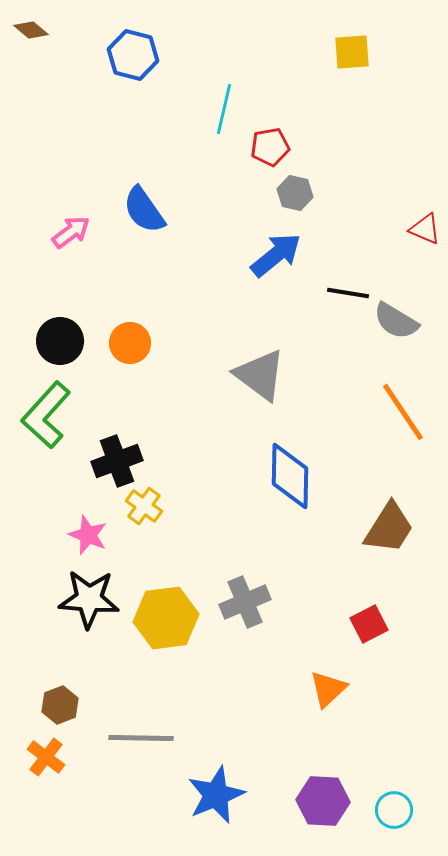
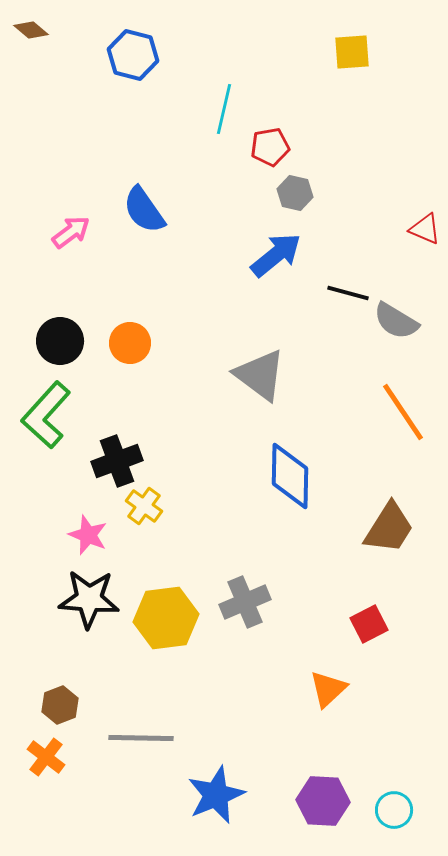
black line: rotated 6 degrees clockwise
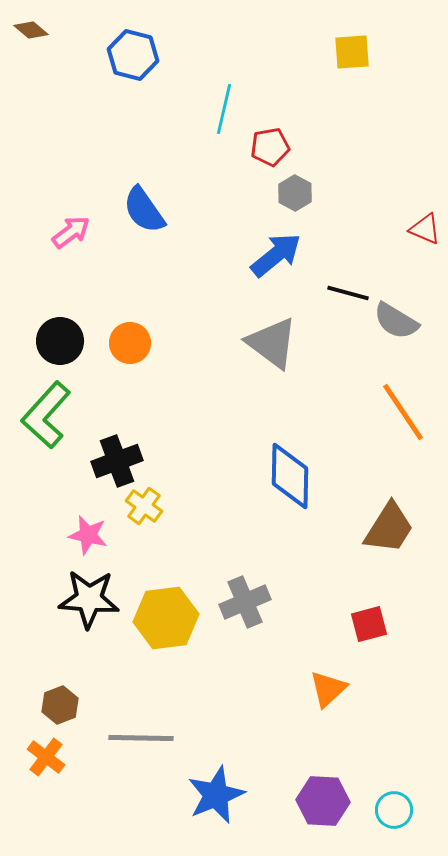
gray hexagon: rotated 16 degrees clockwise
gray triangle: moved 12 px right, 32 px up
pink star: rotated 9 degrees counterclockwise
red square: rotated 12 degrees clockwise
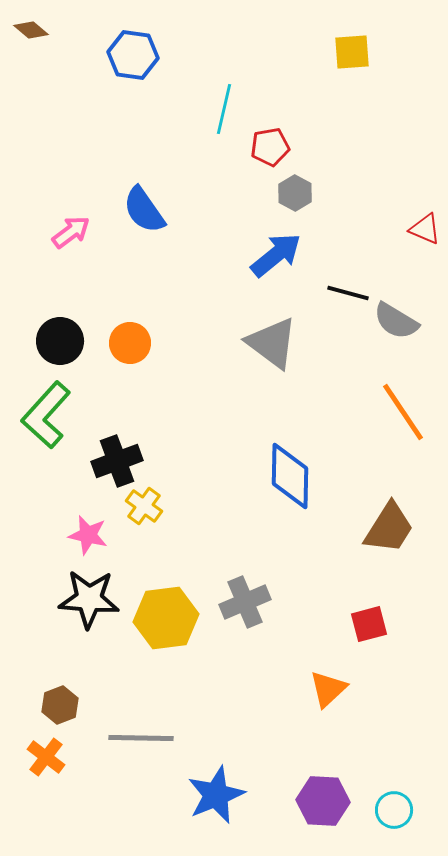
blue hexagon: rotated 6 degrees counterclockwise
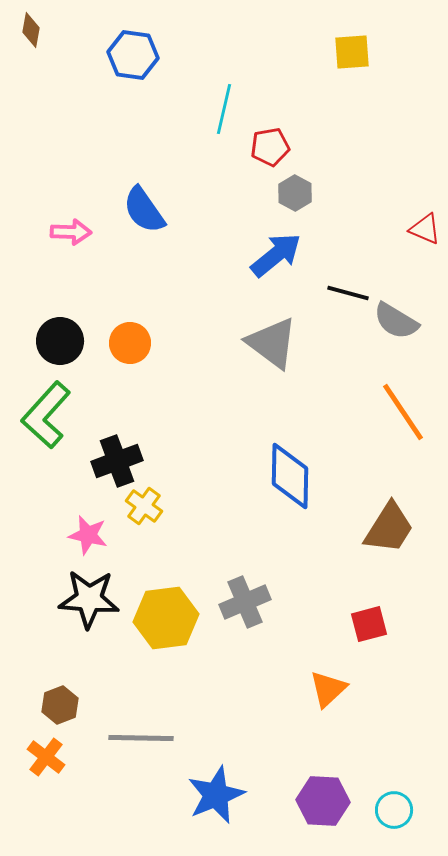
brown diamond: rotated 60 degrees clockwise
pink arrow: rotated 39 degrees clockwise
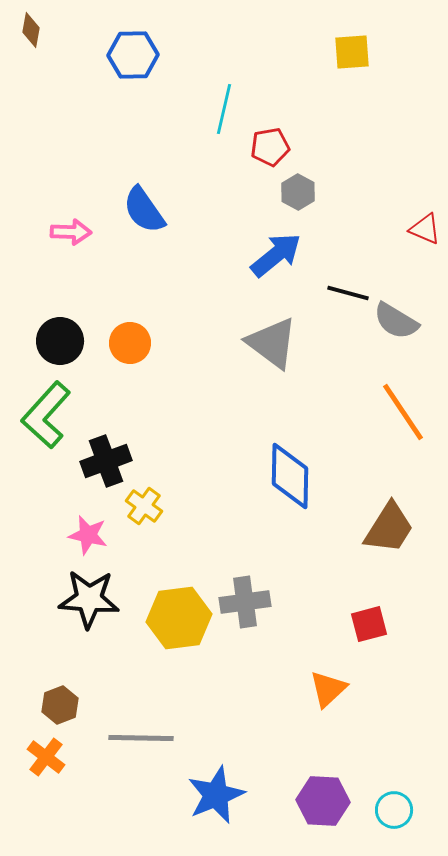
blue hexagon: rotated 9 degrees counterclockwise
gray hexagon: moved 3 px right, 1 px up
black cross: moved 11 px left
gray cross: rotated 15 degrees clockwise
yellow hexagon: moved 13 px right
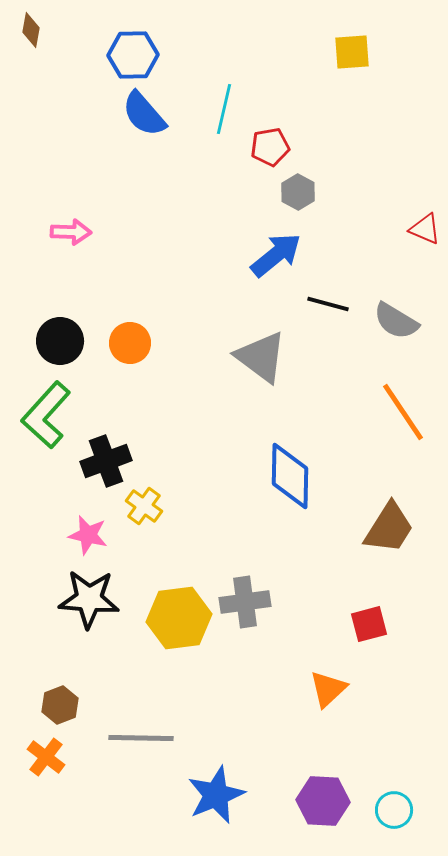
blue semicircle: moved 96 px up; rotated 6 degrees counterclockwise
black line: moved 20 px left, 11 px down
gray triangle: moved 11 px left, 14 px down
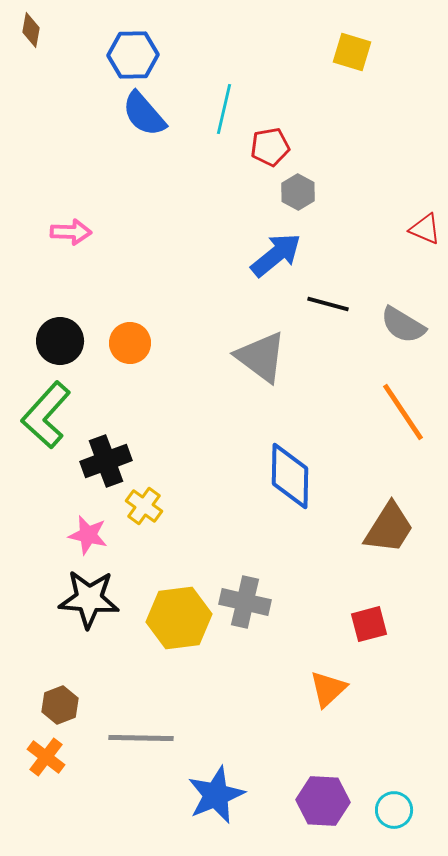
yellow square: rotated 21 degrees clockwise
gray semicircle: moved 7 px right, 4 px down
gray cross: rotated 21 degrees clockwise
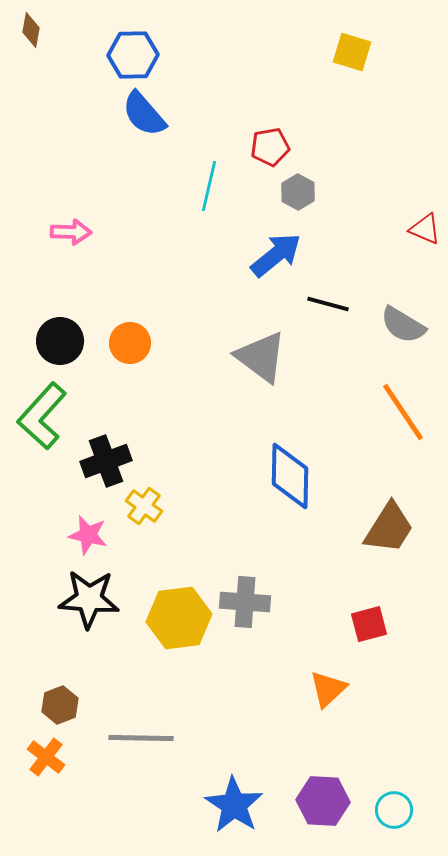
cyan line: moved 15 px left, 77 px down
green L-shape: moved 4 px left, 1 px down
gray cross: rotated 9 degrees counterclockwise
blue star: moved 18 px right, 10 px down; rotated 16 degrees counterclockwise
